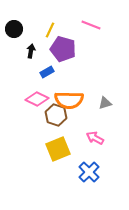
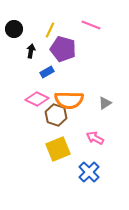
gray triangle: rotated 16 degrees counterclockwise
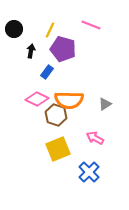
blue rectangle: rotated 24 degrees counterclockwise
gray triangle: moved 1 px down
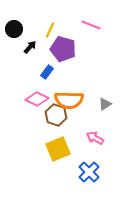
black arrow: moved 1 px left, 4 px up; rotated 32 degrees clockwise
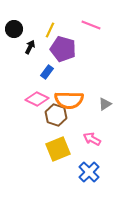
black arrow: rotated 16 degrees counterclockwise
pink arrow: moved 3 px left, 1 px down
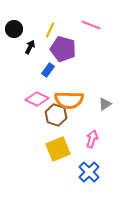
blue rectangle: moved 1 px right, 2 px up
pink arrow: rotated 78 degrees clockwise
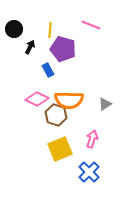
yellow line: rotated 21 degrees counterclockwise
blue rectangle: rotated 64 degrees counterclockwise
yellow square: moved 2 px right
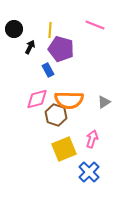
pink line: moved 4 px right
purple pentagon: moved 2 px left
pink diamond: rotated 40 degrees counterclockwise
gray triangle: moved 1 px left, 2 px up
yellow square: moved 4 px right
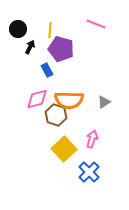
pink line: moved 1 px right, 1 px up
black circle: moved 4 px right
blue rectangle: moved 1 px left
yellow square: rotated 20 degrees counterclockwise
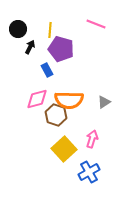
blue cross: rotated 15 degrees clockwise
